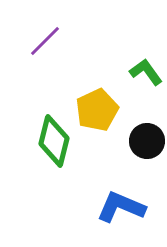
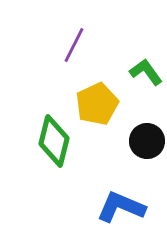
purple line: moved 29 px right, 4 px down; rotated 18 degrees counterclockwise
yellow pentagon: moved 6 px up
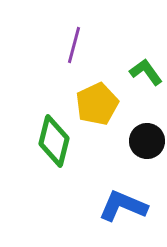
purple line: rotated 12 degrees counterclockwise
blue L-shape: moved 2 px right, 1 px up
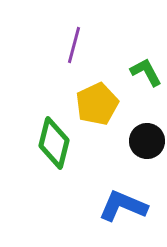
green L-shape: rotated 8 degrees clockwise
green diamond: moved 2 px down
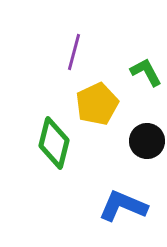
purple line: moved 7 px down
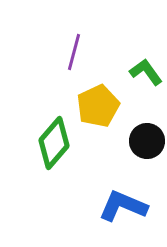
green L-shape: rotated 8 degrees counterclockwise
yellow pentagon: moved 1 px right, 2 px down
green diamond: rotated 27 degrees clockwise
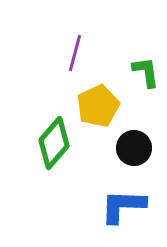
purple line: moved 1 px right, 1 px down
green L-shape: rotated 28 degrees clockwise
black circle: moved 13 px left, 7 px down
blue L-shape: rotated 21 degrees counterclockwise
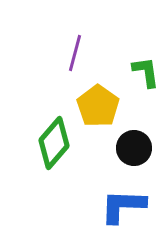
yellow pentagon: rotated 12 degrees counterclockwise
